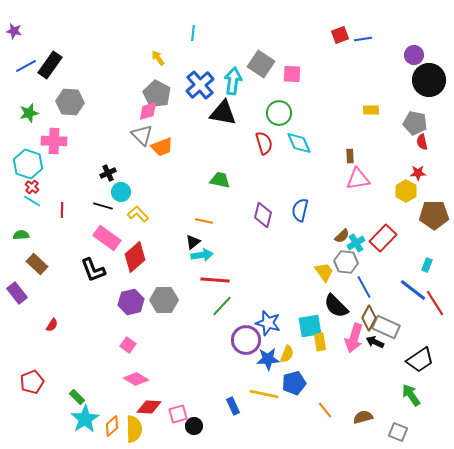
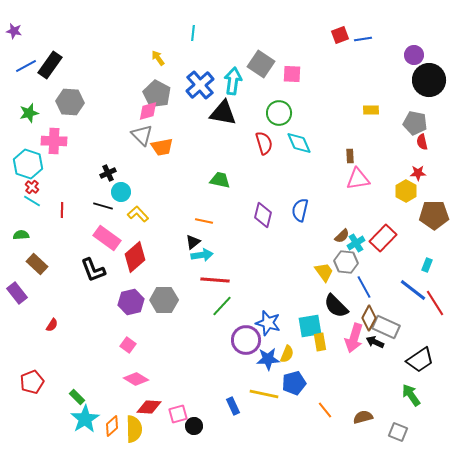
orange trapezoid at (162, 147): rotated 10 degrees clockwise
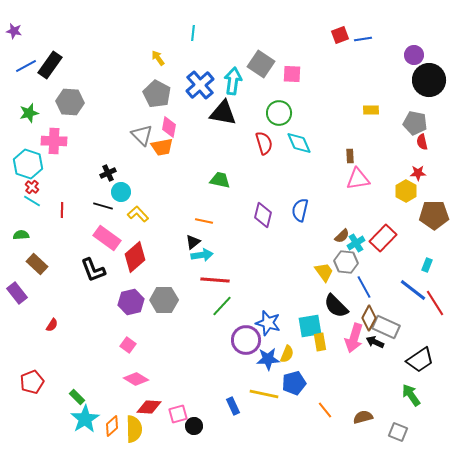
pink diamond at (148, 111): moved 21 px right, 16 px down; rotated 65 degrees counterclockwise
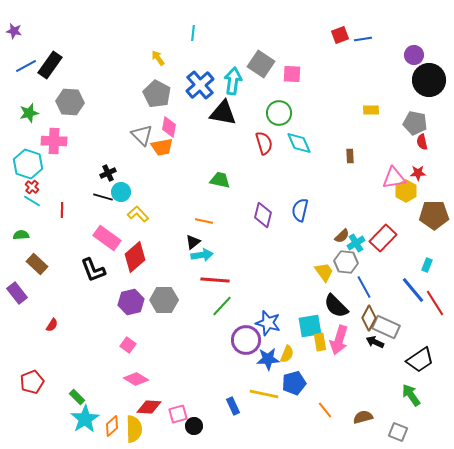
pink triangle at (358, 179): moved 36 px right, 1 px up
black line at (103, 206): moved 9 px up
blue line at (413, 290): rotated 12 degrees clockwise
pink arrow at (354, 338): moved 15 px left, 2 px down
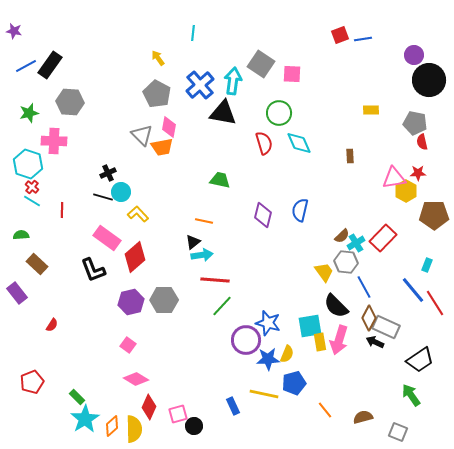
red diamond at (149, 407): rotated 70 degrees counterclockwise
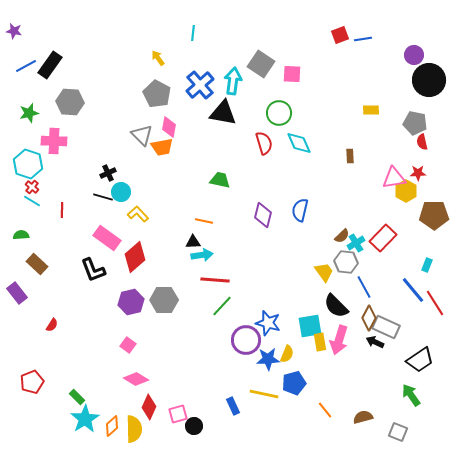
black triangle at (193, 242): rotated 35 degrees clockwise
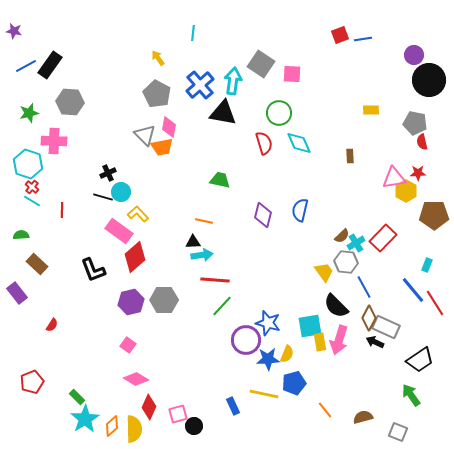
gray triangle at (142, 135): moved 3 px right
pink rectangle at (107, 238): moved 12 px right, 7 px up
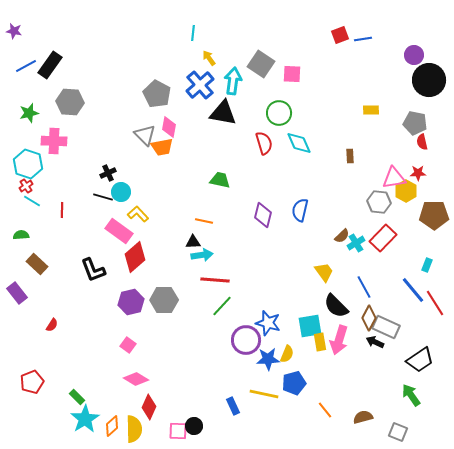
yellow arrow at (158, 58): moved 51 px right
red cross at (32, 187): moved 6 px left, 1 px up; rotated 16 degrees clockwise
gray hexagon at (346, 262): moved 33 px right, 60 px up
pink square at (178, 414): moved 17 px down; rotated 18 degrees clockwise
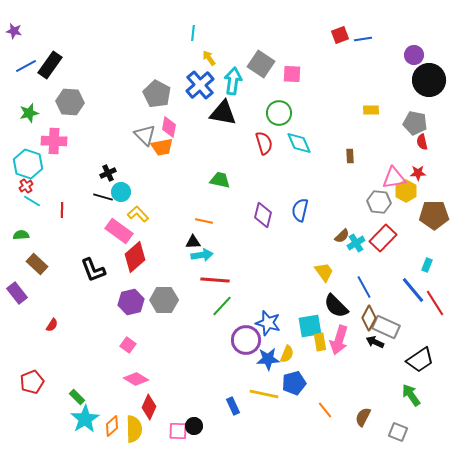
brown semicircle at (363, 417): rotated 48 degrees counterclockwise
